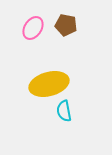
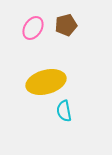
brown pentagon: rotated 25 degrees counterclockwise
yellow ellipse: moved 3 px left, 2 px up
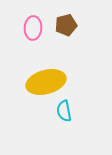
pink ellipse: rotated 30 degrees counterclockwise
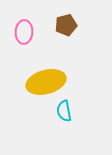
pink ellipse: moved 9 px left, 4 px down
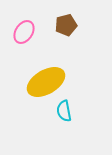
pink ellipse: rotated 30 degrees clockwise
yellow ellipse: rotated 15 degrees counterclockwise
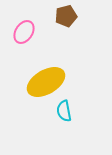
brown pentagon: moved 9 px up
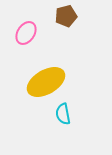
pink ellipse: moved 2 px right, 1 px down
cyan semicircle: moved 1 px left, 3 px down
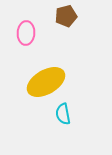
pink ellipse: rotated 30 degrees counterclockwise
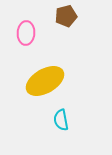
yellow ellipse: moved 1 px left, 1 px up
cyan semicircle: moved 2 px left, 6 px down
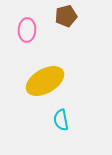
pink ellipse: moved 1 px right, 3 px up
